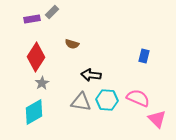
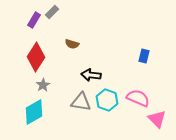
purple rectangle: moved 2 px right, 1 px down; rotated 49 degrees counterclockwise
gray star: moved 1 px right, 2 px down
cyan hexagon: rotated 15 degrees clockwise
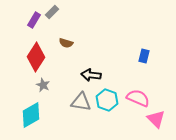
brown semicircle: moved 6 px left, 1 px up
gray star: rotated 16 degrees counterclockwise
cyan diamond: moved 3 px left, 3 px down
pink triangle: moved 1 px left
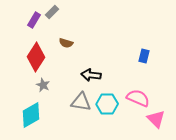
cyan hexagon: moved 4 px down; rotated 20 degrees counterclockwise
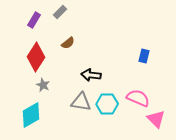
gray rectangle: moved 8 px right
brown semicircle: moved 2 px right; rotated 56 degrees counterclockwise
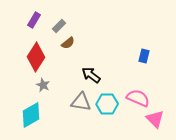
gray rectangle: moved 1 px left, 14 px down
black arrow: rotated 30 degrees clockwise
pink triangle: moved 1 px left
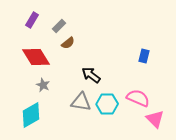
purple rectangle: moved 2 px left
red diamond: rotated 64 degrees counterclockwise
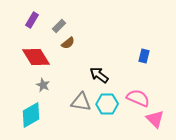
black arrow: moved 8 px right
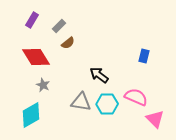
pink semicircle: moved 2 px left, 1 px up
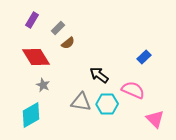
gray rectangle: moved 1 px left, 2 px down
blue rectangle: moved 1 px down; rotated 32 degrees clockwise
pink semicircle: moved 3 px left, 7 px up
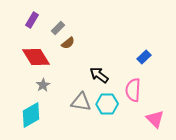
gray star: rotated 16 degrees clockwise
pink semicircle: rotated 110 degrees counterclockwise
